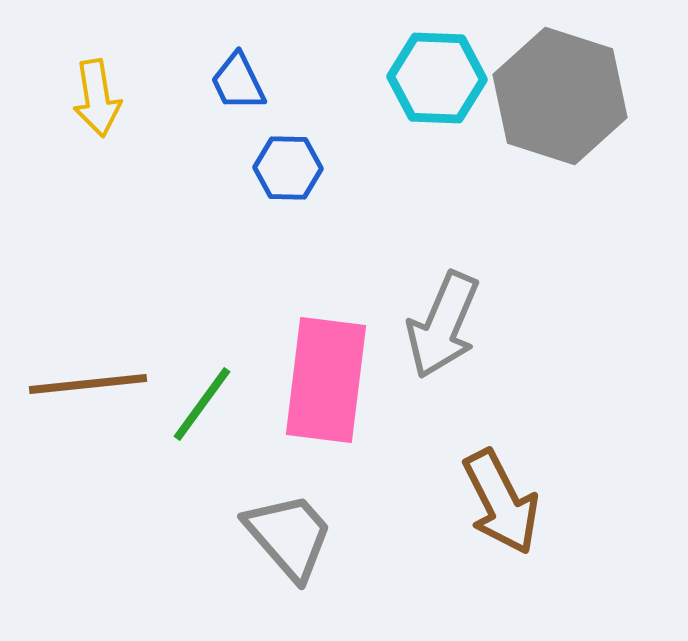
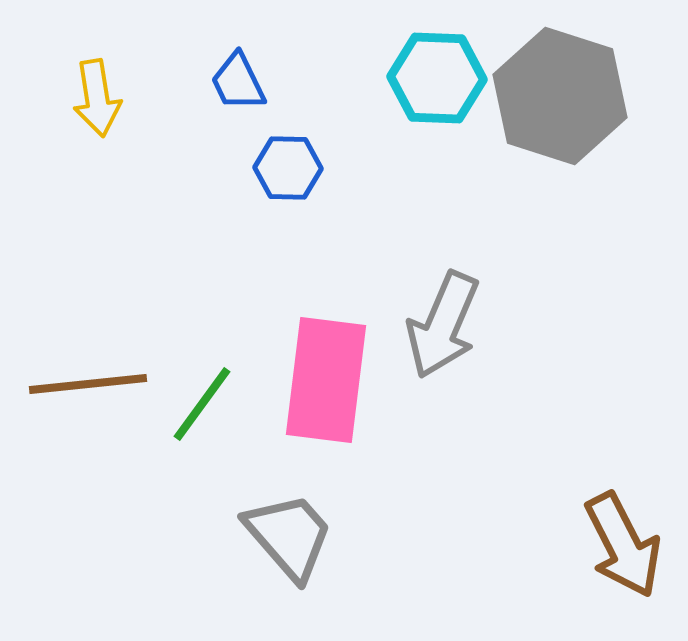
brown arrow: moved 122 px right, 43 px down
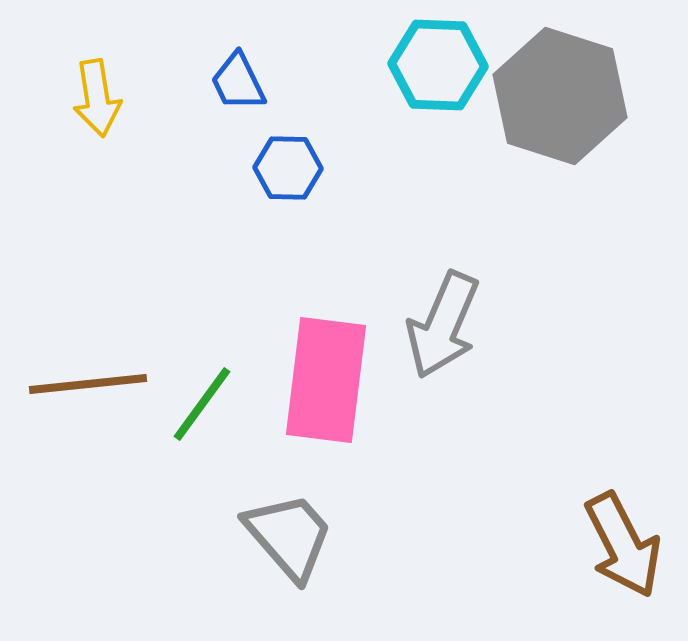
cyan hexagon: moved 1 px right, 13 px up
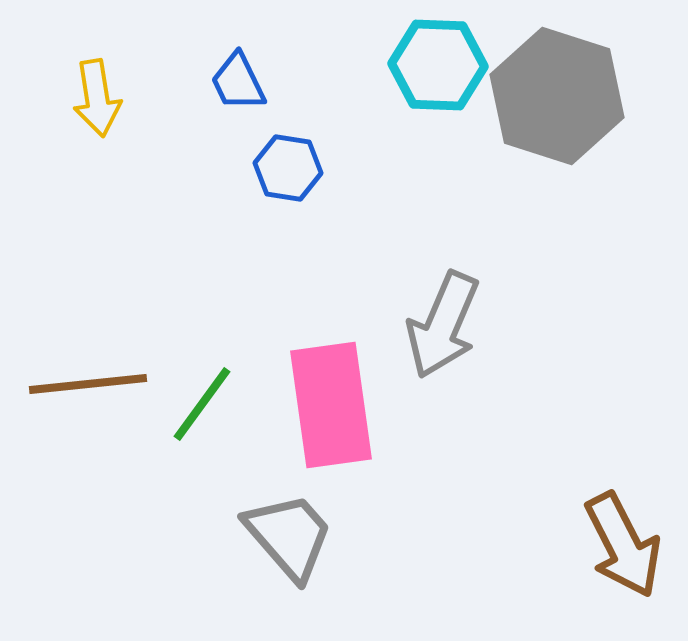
gray hexagon: moved 3 px left
blue hexagon: rotated 8 degrees clockwise
pink rectangle: moved 5 px right, 25 px down; rotated 15 degrees counterclockwise
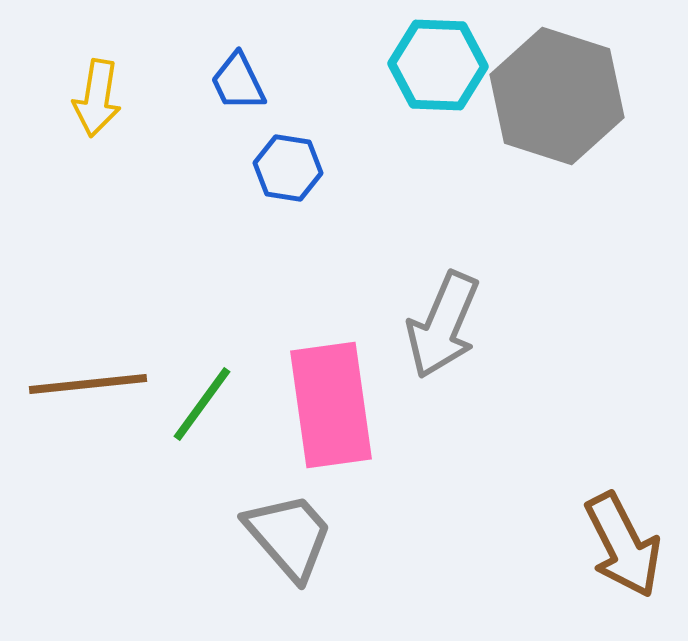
yellow arrow: rotated 18 degrees clockwise
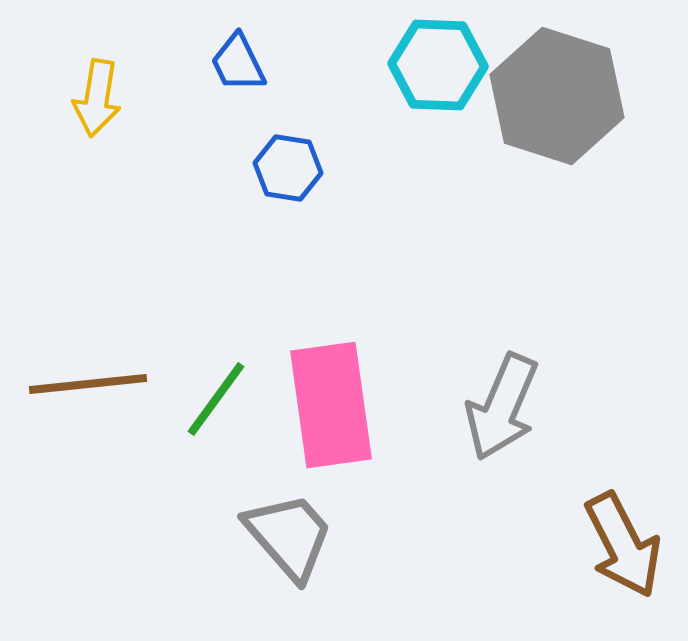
blue trapezoid: moved 19 px up
gray arrow: moved 59 px right, 82 px down
green line: moved 14 px right, 5 px up
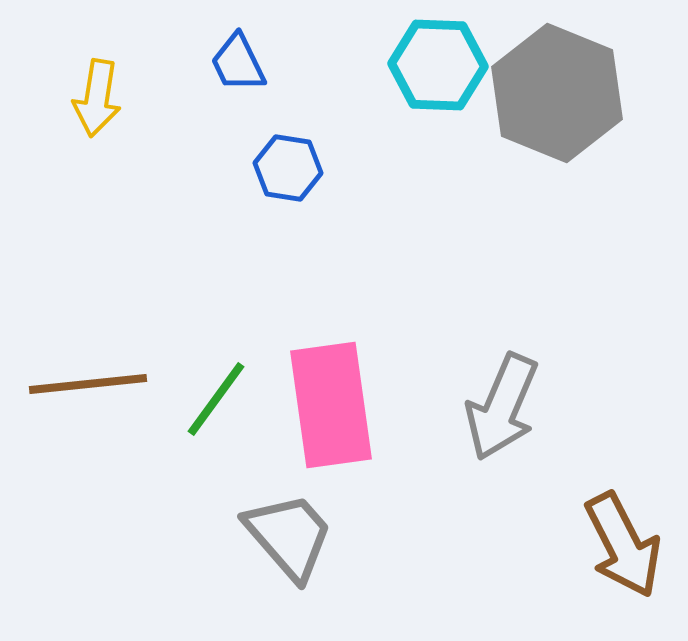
gray hexagon: moved 3 px up; rotated 4 degrees clockwise
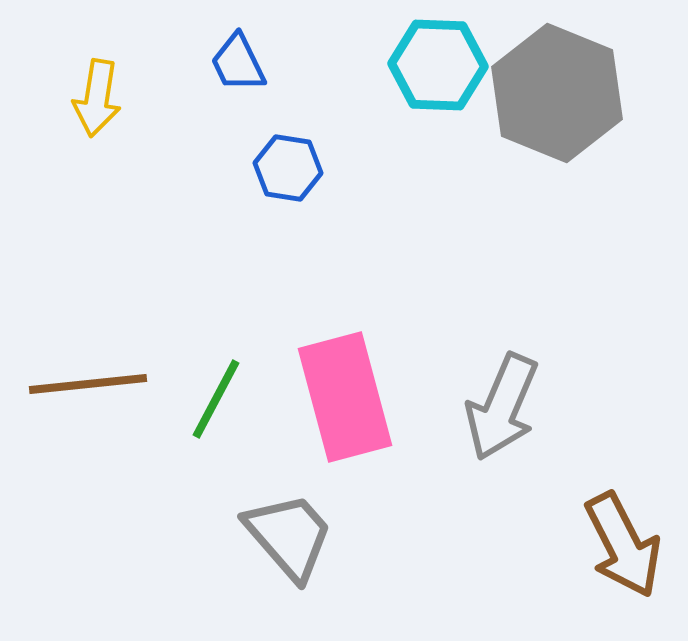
green line: rotated 8 degrees counterclockwise
pink rectangle: moved 14 px right, 8 px up; rotated 7 degrees counterclockwise
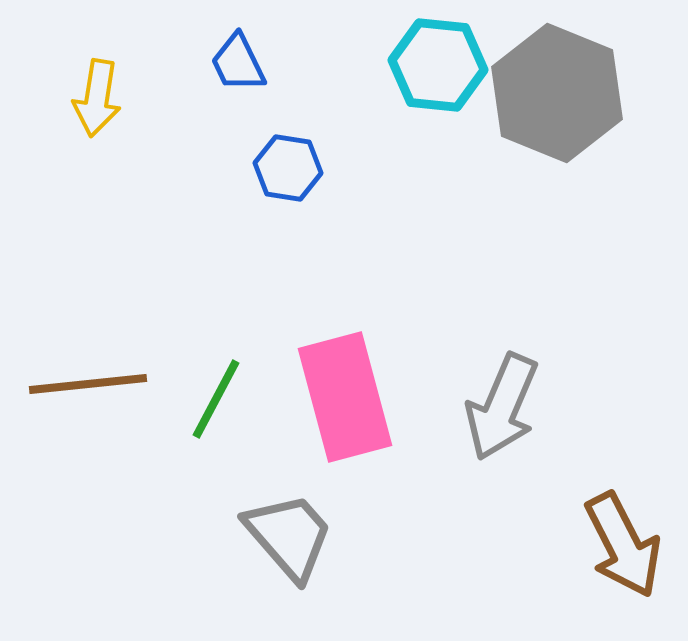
cyan hexagon: rotated 4 degrees clockwise
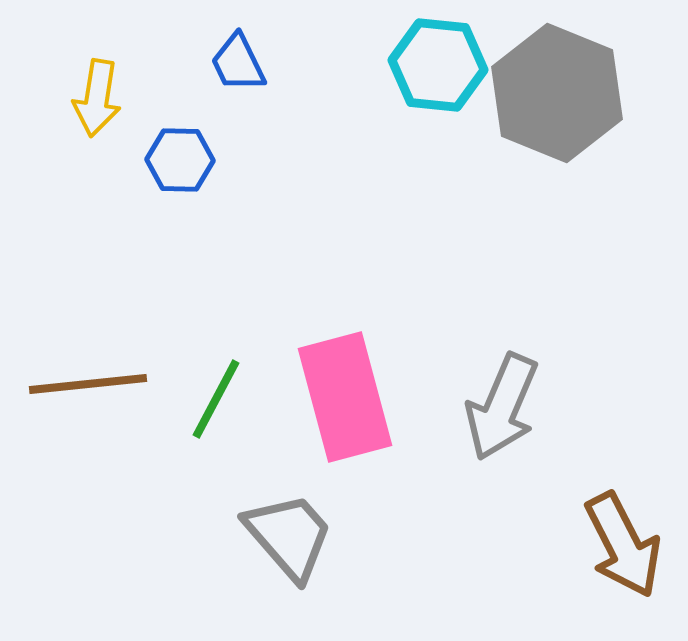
blue hexagon: moved 108 px left, 8 px up; rotated 8 degrees counterclockwise
